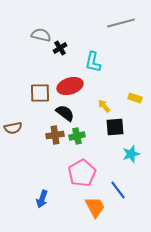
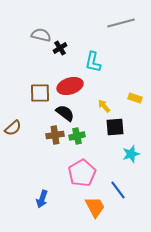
brown semicircle: rotated 30 degrees counterclockwise
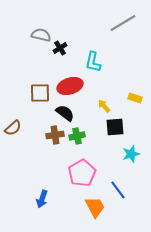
gray line: moved 2 px right; rotated 16 degrees counterclockwise
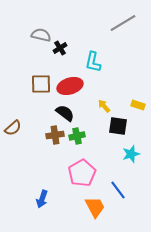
brown square: moved 1 px right, 9 px up
yellow rectangle: moved 3 px right, 7 px down
black square: moved 3 px right, 1 px up; rotated 12 degrees clockwise
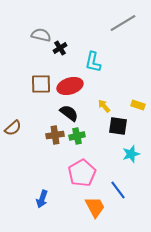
black semicircle: moved 4 px right
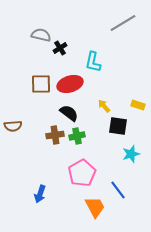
red ellipse: moved 2 px up
brown semicircle: moved 2 px up; rotated 36 degrees clockwise
blue arrow: moved 2 px left, 5 px up
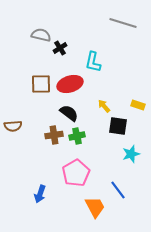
gray line: rotated 48 degrees clockwise
brown cross: moved 1 px left
pink pentagon: moved 6 px left
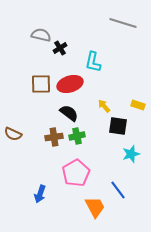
brown semicircle: moved 8 px down; rotated 30 degrees clockwise
brown cross: moved 2 px down
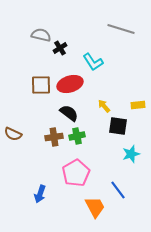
gray line: moved 2 px left, 6 px down
cyan L-shape: rotated 45 degrees counterclockwise
brown square: moved 1 px down
yellow rectangle: rotated 24 degrees counterclockwise
